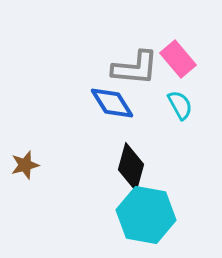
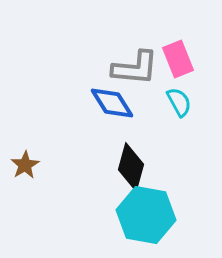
pink rectangle: rotated 18 degrees clockwise
cyan semicircle: moved 1 px left, 3 px up
brown star: rotated 16 degrees counterclockwise
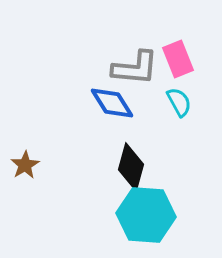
cyan hexagon: rotated 6 degrees counterclockwise
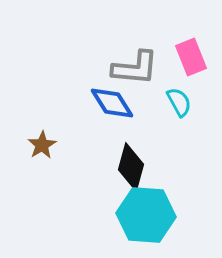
pink rectangle: moved 13 px right, 2 px up
brown star: moved 17 px right, 20 px up
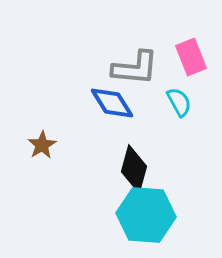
black diamond: moved 3 px right, 2 px down
